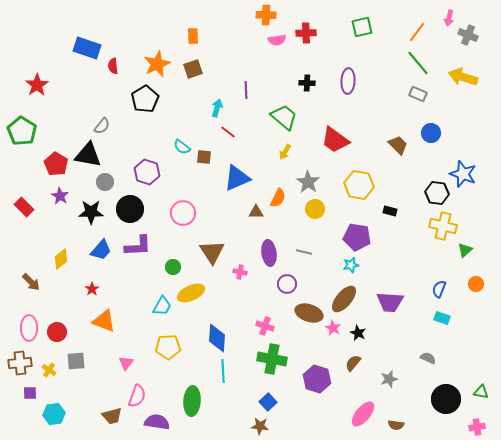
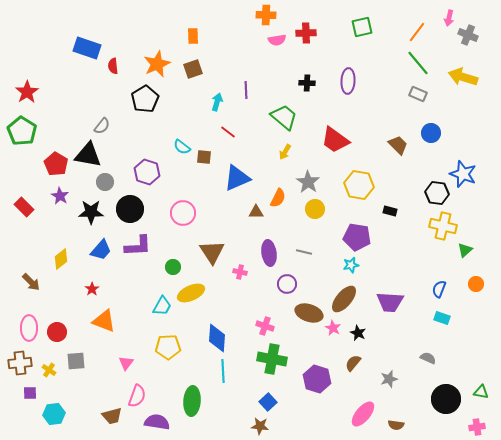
red star at (37, 85): moved 10 px left, 7 px down
cyan arrow at (217, 108): moved 6 px up
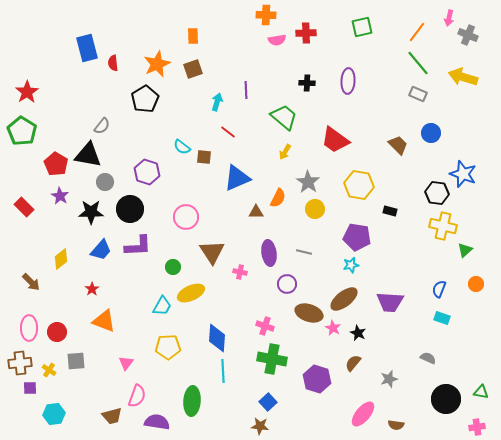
blue rectangle at (87, 48): rotated 56 degrees clockwise
red semicircle at (113, 66): moved 3 px up
pink circle at (183, 213): moved 3 px right, 4 px down
brown ellipse at (344, 299): rotated 12 degrees clockwise
purple square at (30, 393): moved 5 px up
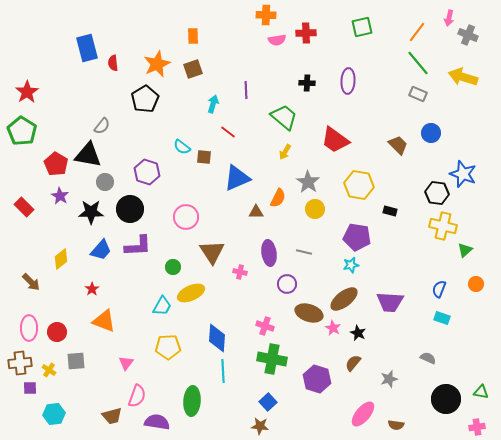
cyan arrow at (217, 102): moved 4 px left, 2 px down
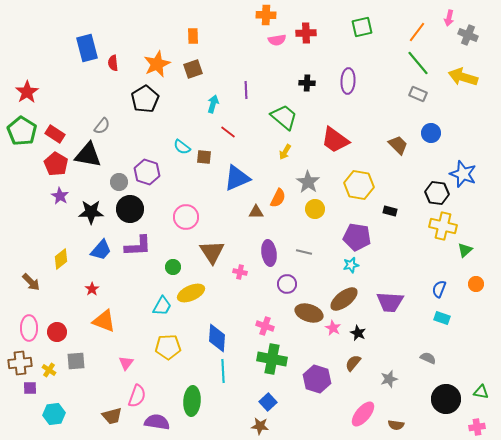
gray circle at (105, 182): moved 14 px right
red rectangle at (24, 207): moved 31 px right, 73 px up; rotated 12 degrees counterclockwise
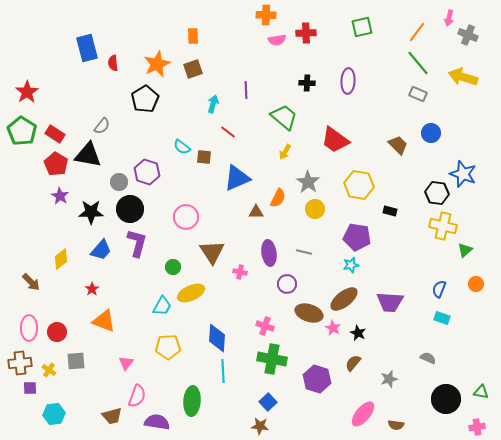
purple L-shape at (138, 246): moved 1 px left, 3 px up; rotated 72 degrees counterclockwise
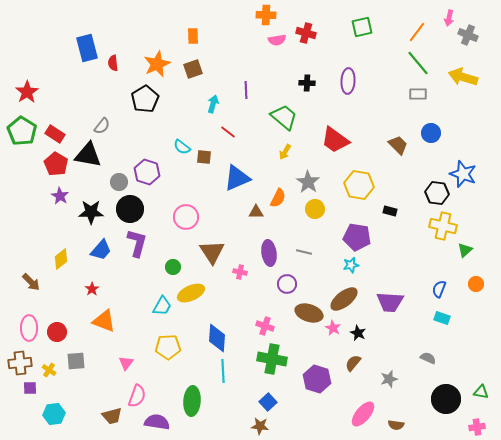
red cross at (306, 33): rotated 18 degrees clockwise
gray rectangle at (418, 94): rotated 24 degrees counterclockwise
